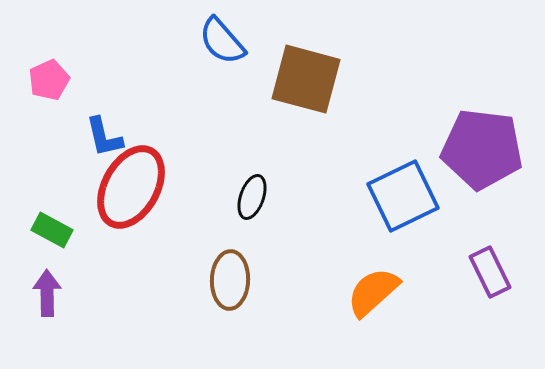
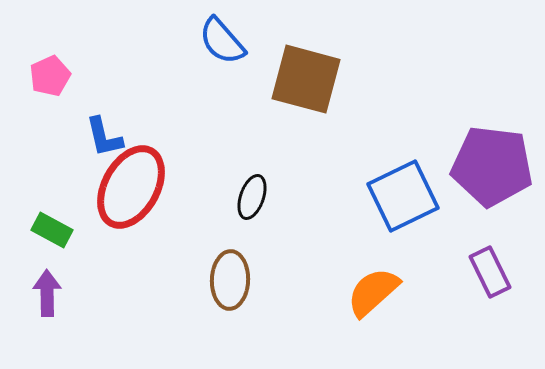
pink pentagon: moved 1 px right, 4 px up
purple pentagon: moved 10 px right, 17 px down
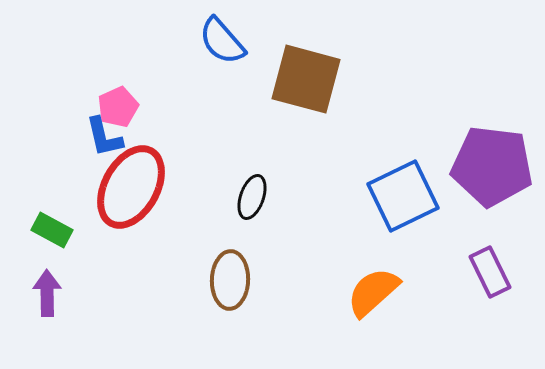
pink pentagon: moved 68 px right, 31 px down
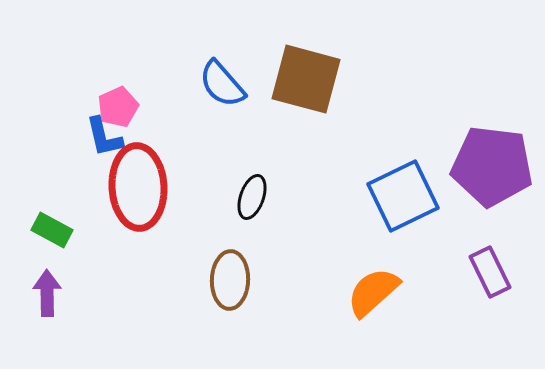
blue semicircle: moved 43 px down
red ellipse: moved 7 px right; rotated 32 degrees counterclockwise
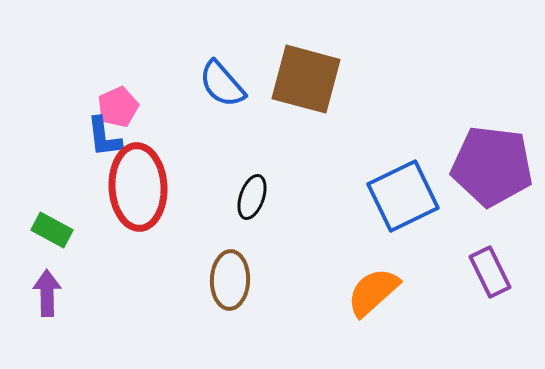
blue L-shape: rotated 6 degrees clockwise
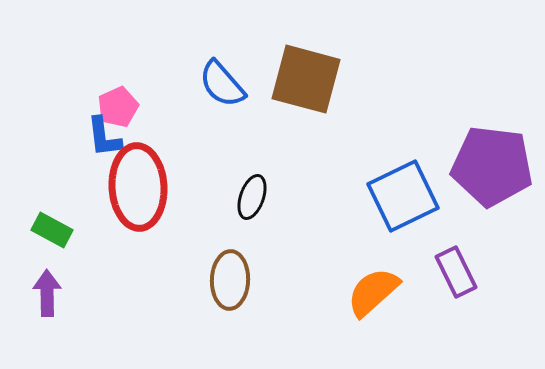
purple rectangle: moved 34 px left
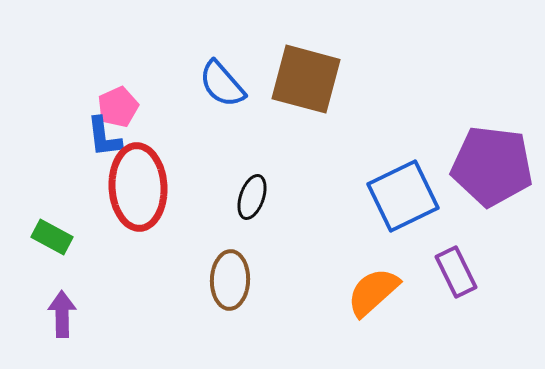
green rectangle: moved 7 px down
purple arrow: moved 15 px right, 21 px down
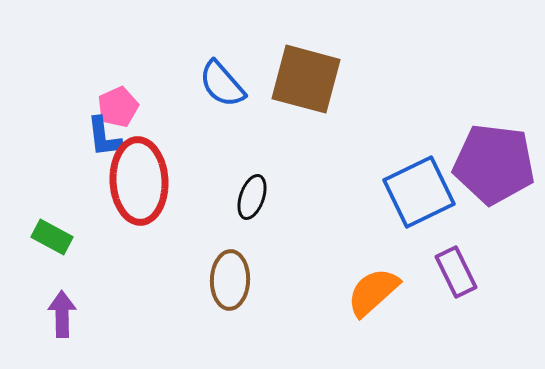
purple pentagon: moved 2 px right, 2 px up
red ellipse: moved 1 px right, 6 px up
blue square: moved 16 px right, 4 px up
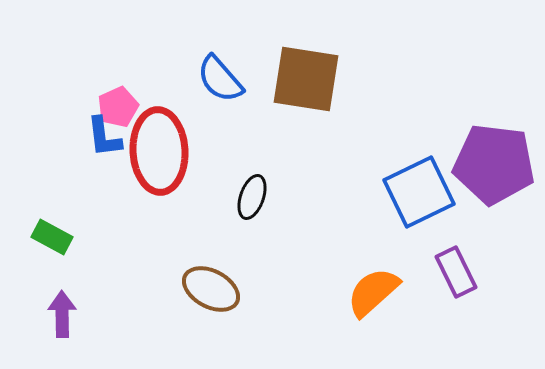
brown square: rotated 6 degrees counterclockwise
blue semicircle: moved 2 px left, 5 px up
red ellipse: moved 20 px right, 30 px up
brown ellipse: moved 19 px left, 9 px down; rotated 64 degrees counterclockwise
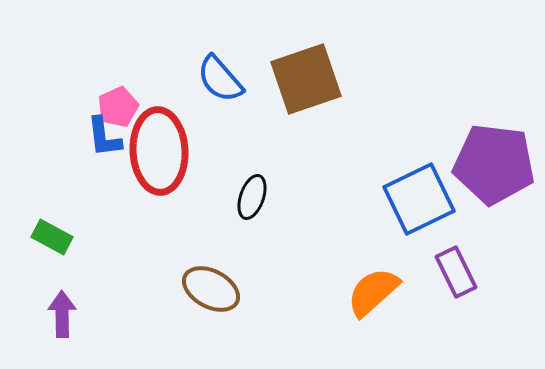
brown square: rotated 28 degrees counterclockwise
blue square: moved 7 px down
